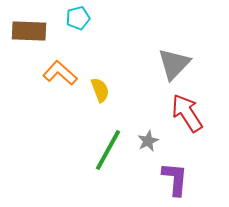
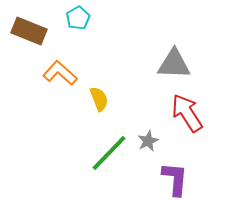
cyan pentagon: rotated 15 degrees counterclockwise
brown rectangle: rotated 20 degrees clockwise
gray triangle: rotated 48 degrees clockwise
yellow semicircle: moved 1 px left, 9 px down
green line: moved 1 px right, 3 px down; rotated 15 degrees clockwise
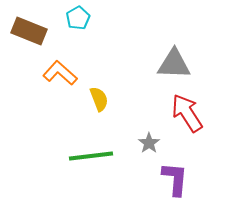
gray star: moved 1 px right, 2 px down; rotated 10 degrees counterclockwise
green line: moved 18 px left, 3 px down; rotated 39 degrees clockwise
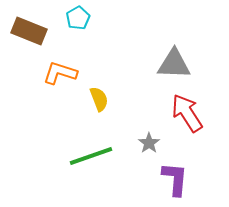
orange L-shape: rotated 24 degrees counterclockwise
green line: rotated 12 degrees counterclockwise
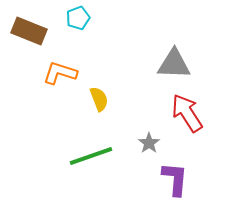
cyan pentagon: rotated 10 degrees clockwise
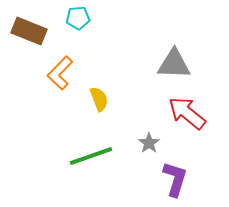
cyan pentagon: rotated 15 degrees clockwise
orange L-shape: rotated 64 degrees counterclockwise
red arrow: rotated 18 degrees counterclockwise
purple L-shape: rotated 12 degrees clockwise
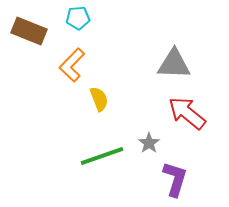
orange L-shape: moved 12 px right, 8 px up
green line: moved 11 px right
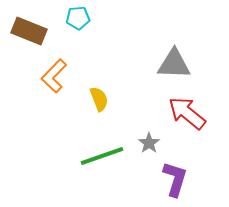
orange L-shape: moved 18 px left, 11 px down
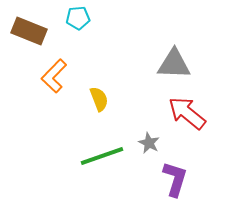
gray star: rotated 10 degrees counterclockwise
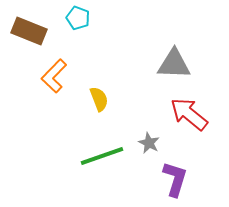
cyan pentagon: rotated 25 degrees clockwise
red arrow: moved 2 px right, 1 px down
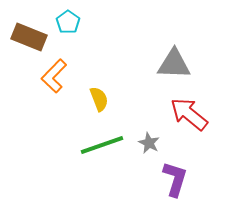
cyan pentagon: moved 10 px left, 4 px down; rotated 15 degrees clockwise
brown rectangle: moved 6 px down
green line: moved 11 px up
